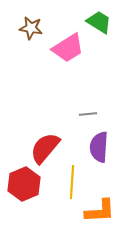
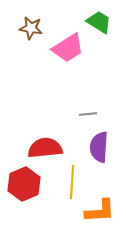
red semicircle: rotated 44 degrees clockwise
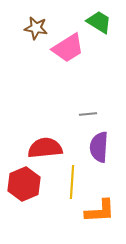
brown star: moved 5 px right
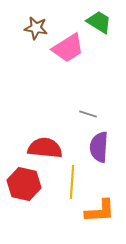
gray line: rotated 24 degrees clockwise
red semicircle: rotated 12 degrees clockwise
red hexagon: rotated 24 degrees counterclockwise
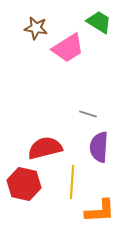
red semicircle: rotated 20 degrees counterclockwise
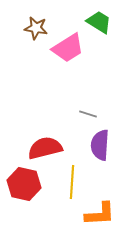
purple semicircle: moved 1 px right, 2 px up
orange L-shape: moved 3 px down
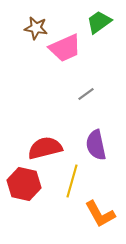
green trapezoid: rotated 68 degrees counterclockwise
pink trapezoid: moved 3 px left; rotated 8 degrees clockwise
gray line: moved 2 px left, 20 px up; rotated 54 degrees counterclockwise
purple semicircle: moved 4 px left; rotated 16 degrees counterclockwise
yellow line: moved 1 px up; rotated 12 degrees clockwise
orange L-shape: rotated 64 degrees clockwise
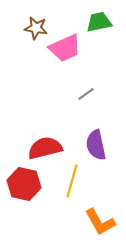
green trapezoid: rotated 24 degrees clockwise
orange L-shape: moved 8 px down
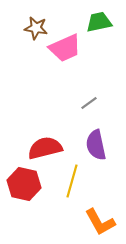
gray line: moved 3 px right, 9 px down
